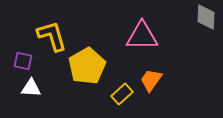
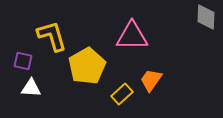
pink triangle: moved 10 px left
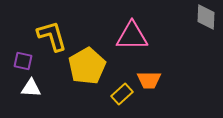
orange trapezoid: moved 2 px left; rotated 125 degrees counterclockwise
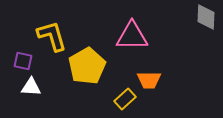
white triangle: moved 1 px up
yellow rectangle: moved 3 px right, 5 px down
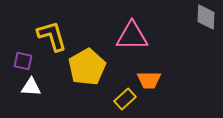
yellow pentagon: moved 1 px down
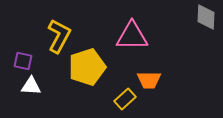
yellow L-shape: moved 7 px right; rotated 44 degrees clockwise
yellow pentagon: rotated 12 degrees clockwise
white triangle: moved 1 px up
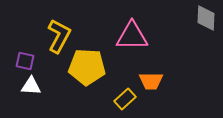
gray diamond: moved 1 px down
purple square: moved 2 px right
yellow pentagon: rotated 21 degrees clockwise
orange trapezoid: moved 2 px right, 1 px down
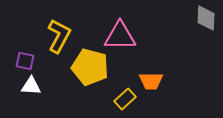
pink triangle: moved 12 px left
yellow pentagon: moved 3 px right; rotated 12 degrees clockwise
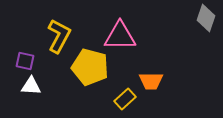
gray diamond: rotated 16 degrees clockwise
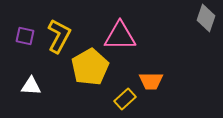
purple square: moved 25 px up
yellow pentagon: rotated 27 degrees clockwise
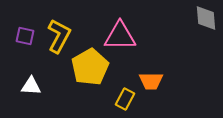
gray diamond: rotated 24 degrees counterclockwise
yellow rectangle: rotated 20 degrees counterclockwise
